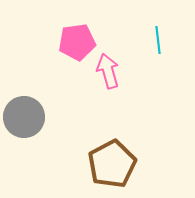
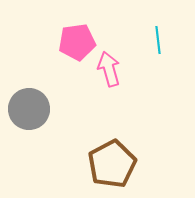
pink arrow: moved 1 px right, 2 px up
gray circle: moved 5 px right, 8 px up
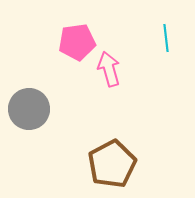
cyan line: moved 8 px right, 2 px up
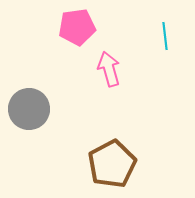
cyan line: moved 1 px left, 2 px up
pink pentagon: moved 15 px up
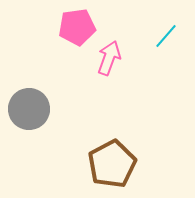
cyan line: moved 1 px right; rotated 48 degrees clockwise
pink arrow: moved 11 px up; rotated 36 degrees clockwise
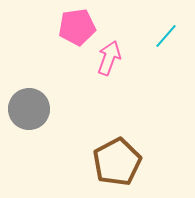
brown pentagon: moved 5 px right, 2 px up
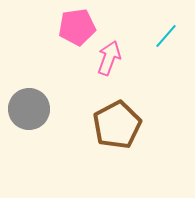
brown pentagon: moved 37 px up
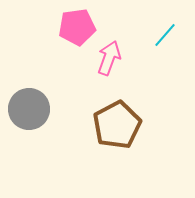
cyan line: moved 1 px left, 1 px up
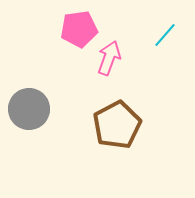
pink pentagon: moved 2 px right, 2 px down
